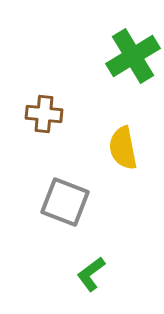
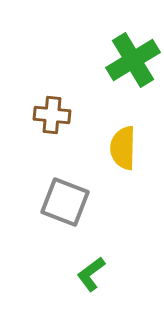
green cross: moved 4 px down
brown cross: moved 8 px right, 1 px down
yellow semicircle: rotated 12 degrees clockwise
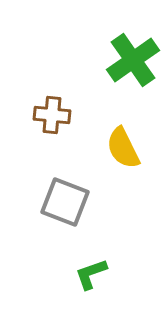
green cross: rotated 4 degrees counterclockwise
yellow semicircle: rotated 27 degrees counterclockwise
green L-shape: rotated 18 degrees clockwise
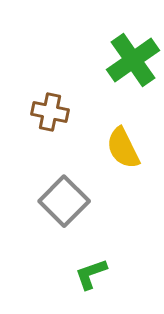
brown cross: moved 2 px left, 3 px up; rotated 6 degrees clockwise
gray square: moved 1 px left, 1 px up; rotated 24 degrees clockwise
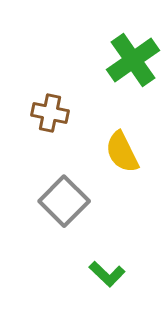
brown cross: moved 1 px down
yellow semicircle: moved 1 px left, 4 px down
green L-shape: moved 16 px right; rotated 117 degrees counterclockwise
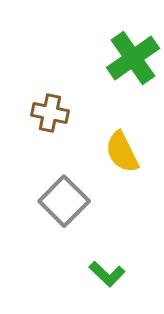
green cross: moved 2 px up
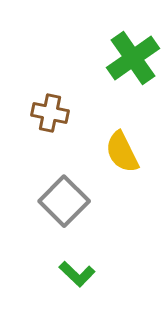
green L-shape: moved 30 px left
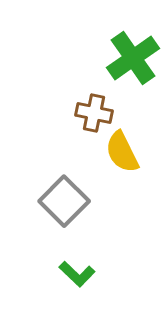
brown cross: moved 44 px right
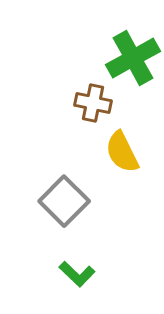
green cross: rotated 6 degrees clockwise
brown cross: moved 1 px left, 10 px up
